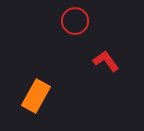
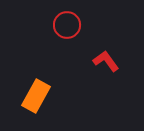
red circle: moved 8 px left, 4 px down
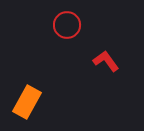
orange rectangle: moved 9 px left, 6 px down
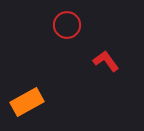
orange rectangle: rotated 32 degrees clockwise
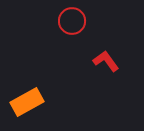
red circle: moved 5 px right, 4 px up
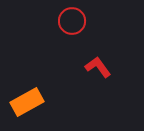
red L-shape: moved 8 px left, 6 px down
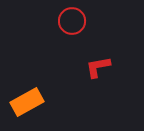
red L-shape: rotated 64 degrees counterclockwise
